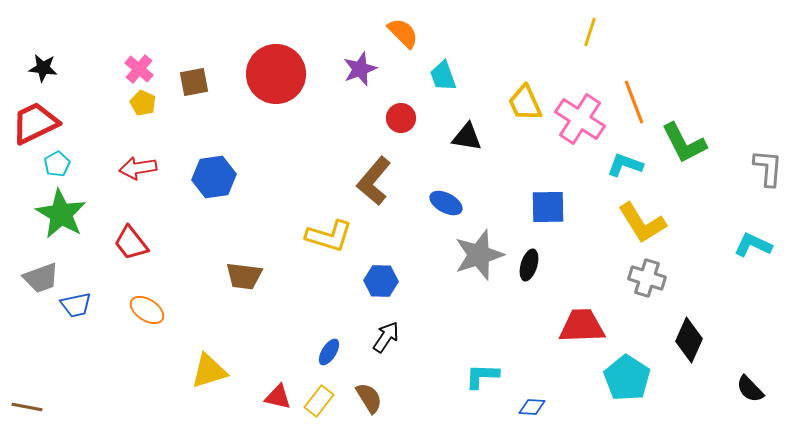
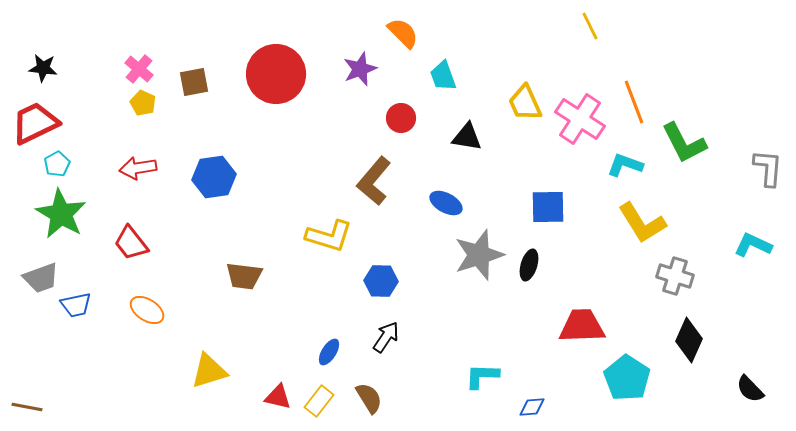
yellow line at (590, 32): moved 6 px up; rotated 44 degrees counterclockwise
gray cross at (647, 278): moved 28 px right, 2 px up
blue diamond at (532, 407): rotated 8 degrees counterclockwise
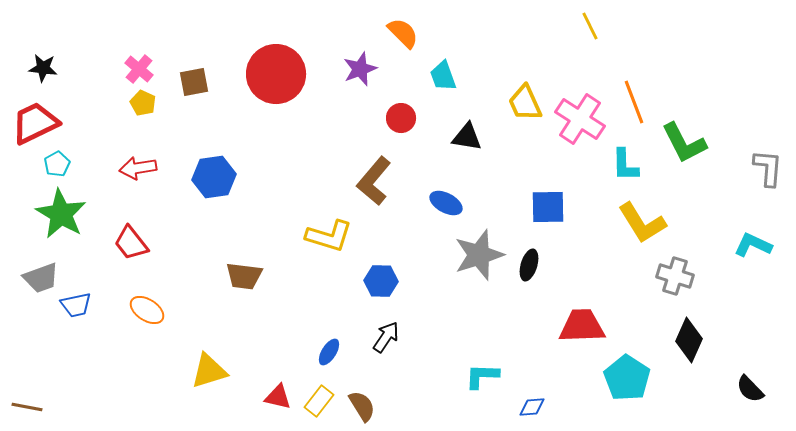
cyan L-shape at (625, 165): rotated 111 degrees counterclockwise
brown semicircle at (369, 398): moved 7 px left, 8 px down
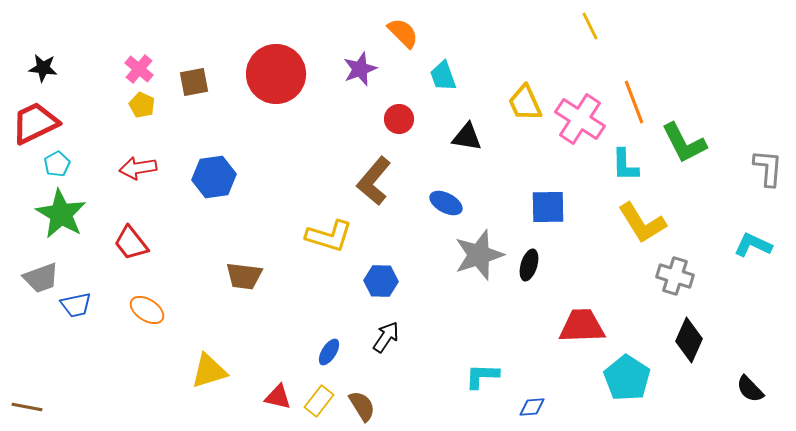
yellow pentagon at (143, 103): moved 1 px left, 2 px down
red circle at (401, 118): moved 2 px left, 1 px down
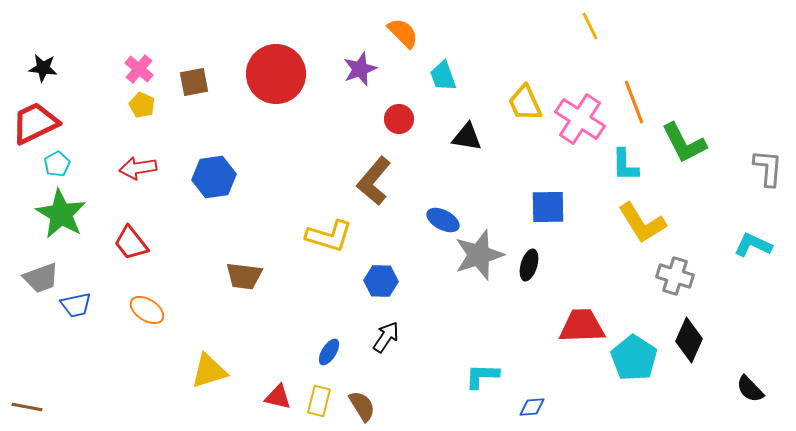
blue ellipse at (446, 203): moved 3 px left, 17 px down
cyan pentagon at (627, 378): moved 7 px right, 20 px up
yellow rectangle at (319, 401): rotated 24 degrees counterclockwise
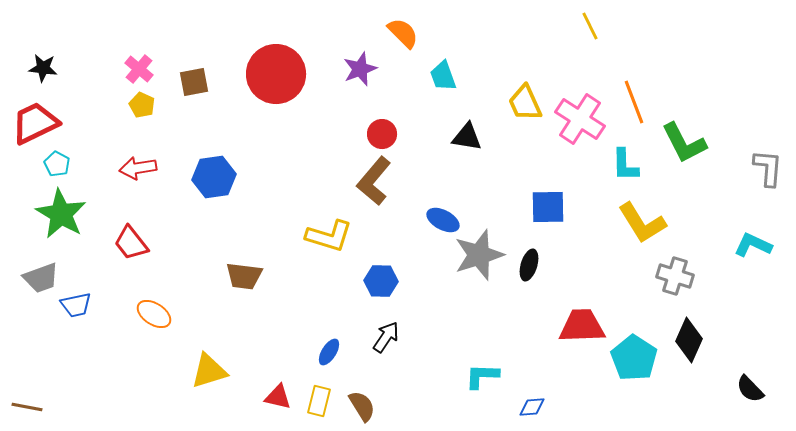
red circle at (399, 119): moved 17 px left, 15 px down
cyan pentagon at (57, 164): rotated 15 degrees counterclockwise
orange ellipse at (147, 310): moved 7 px right, 4 px down
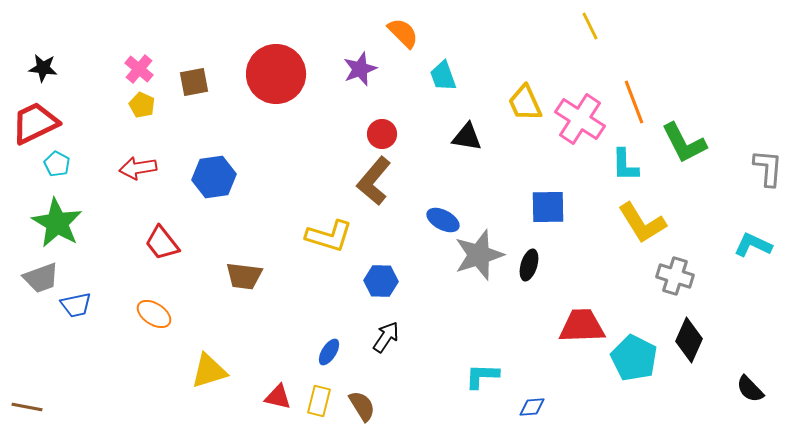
green star at (61, 214): moved 4 px left, 9 px down
red trapezoid at (131, 243): moved 31 px right
cyan pentagon at (634, 358): rotated 6 degrees counterclockwise
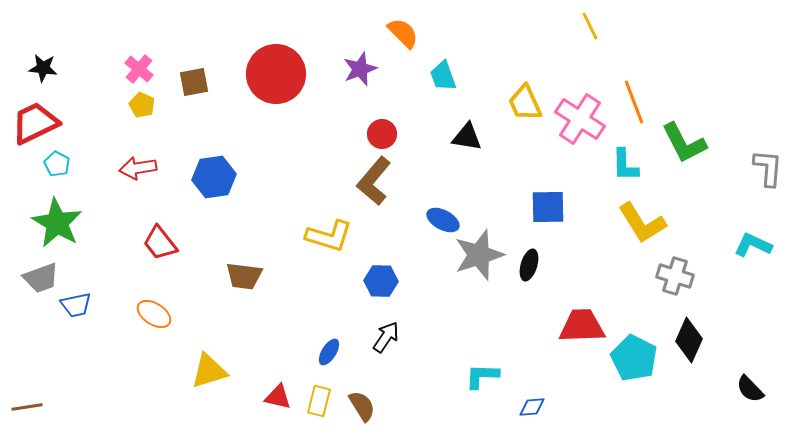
red trapezoid at (162, 243): moved 2 px left
brown line at (27, 407): rotated 20 degrees counterclockwise
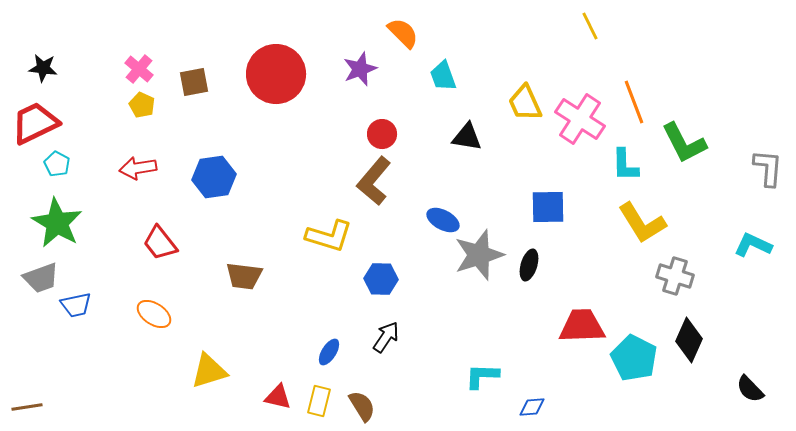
blue hexagon at (381, 281): moved 2 px up
